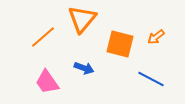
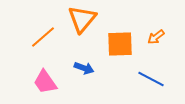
orange square: rotated 16 degrees counterclockwise
pink trapezoid: moved 2 px left
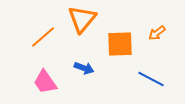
orange arrow: moved 1 px right, 4 px up
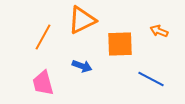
orange triangle: moved 1 px down; rotated 24 degrees clockwise
orange arrow: moved 2 px right, 2 px up; rotated 60 degrees clockwise
orange line: rotated 20 degrees counterclockwise
blue arrow: moved 2 px left, 2 px up
pink trapezoid: moved 2 px left, 1 px down; rotated 20 degrees clockwise
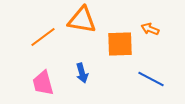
orange triangle: rotated 36 degrees clockwise
orange arrow: moved 9 px left, 2 px up
orange line: rotated 24 degrees clockwise
blue arrow: moved 7 px down; rotated 54 degrees clockwise
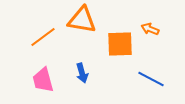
pink trapezoid: moved 3 px up
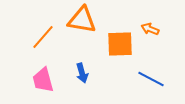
orange line: rotated 12 degrees counterclockwise
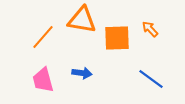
orange arrow: rotated 24 degrees clockwise
orange square: moved 3 px left, 6 px up
blue arrow: rotated 66 degrees counterclockwise
blue line: rotated 8 degrees clockwise
